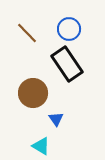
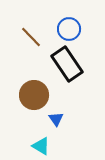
brown line: moved 4 px right, 4 px down
brown circle: moved 1 px right, 2 px down
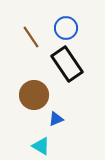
blue circle: moved 3 px left, 1 px up
brown line: rotated 10 degrees clockwise
blue triangle: rotated 42 degrees clockwise
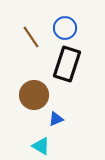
blue circle: moved 1 px left
black rectangle: rotated 52 degrees clockwise
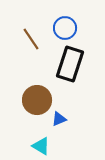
brown line: moved 2 px down
black rectangle: moved 3 px right
brown circle: moved 3 px right, 5 px down
blue triangle: moved 3 px right
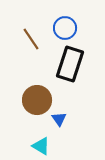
blue triangle: rotated 42 degrees counterclockwise
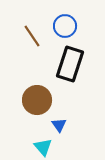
blue circle: moved 2 px up
brown line: moved 1 px right, 3 px up
blue triangle: moved 6 px down
cyan triangle: moved 2 px right, 1 px down; rotated 18 degrees clockwise
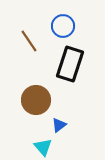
blue circle: moved 2 px left
brown line: moved 3 px left, 5 px down
brown circle: moved 1 px left
blue triangle: rotated 28 degrees clockwise
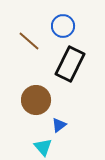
brown line: rotated 15 degrees counterclockwise
black rectangle: rotated 8 degrees clockwise
